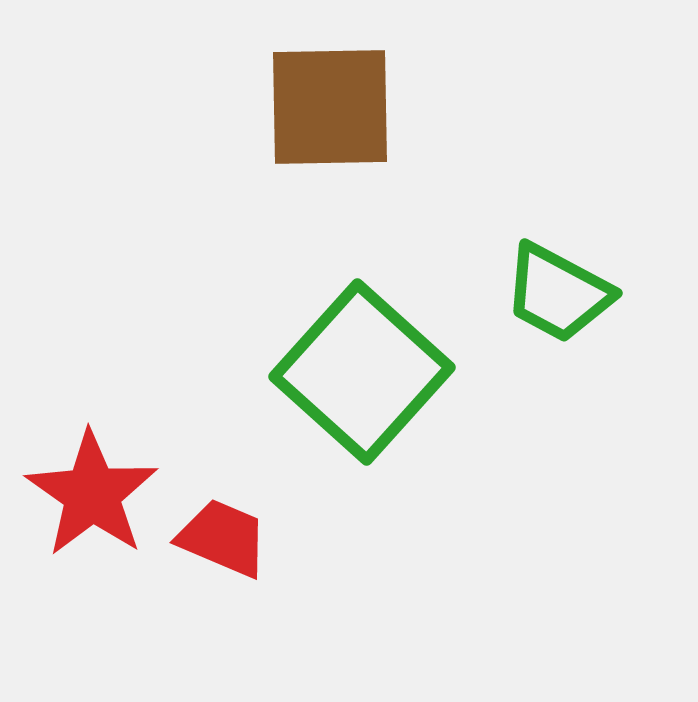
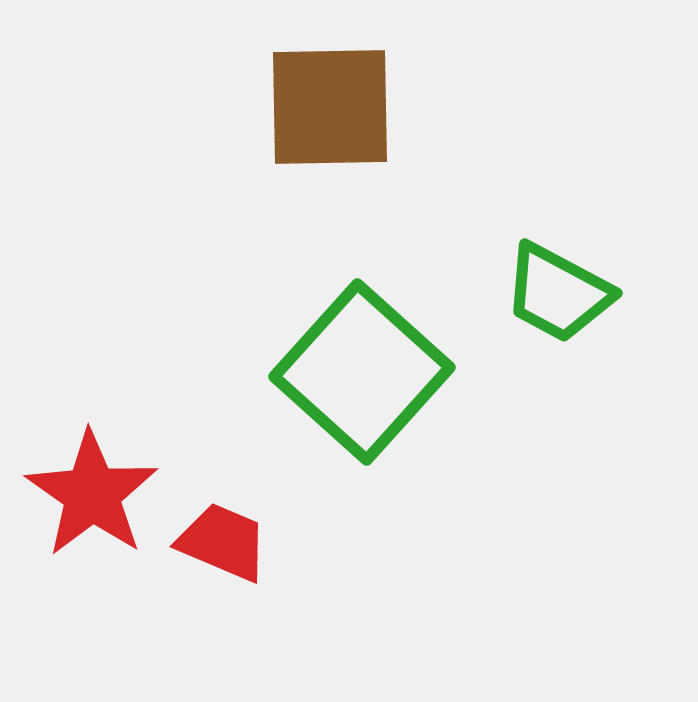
red trapezoid: moved 4 px down
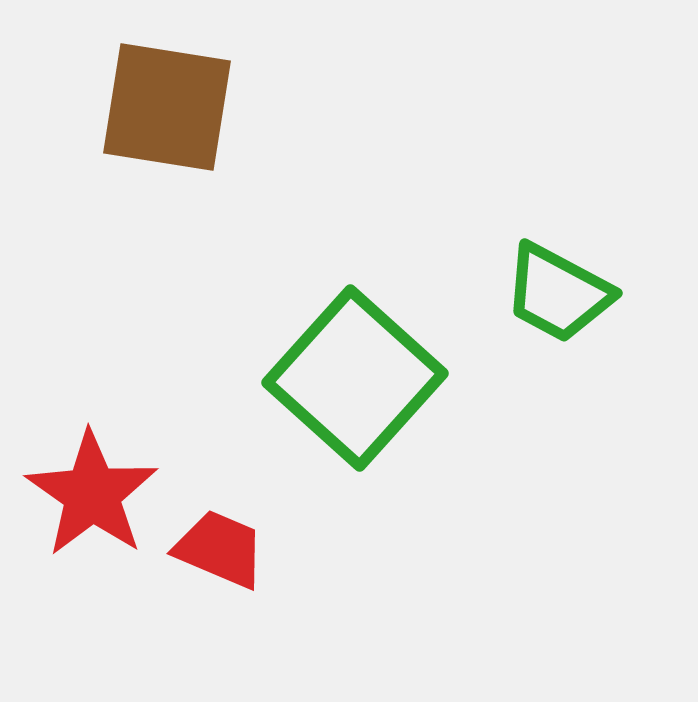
brown square: moved 163 px left; rotated 10 degrees clockwise
green square: moved 7 px left, 6 px down
red trapezoid: moved 3 px left, 7 px down
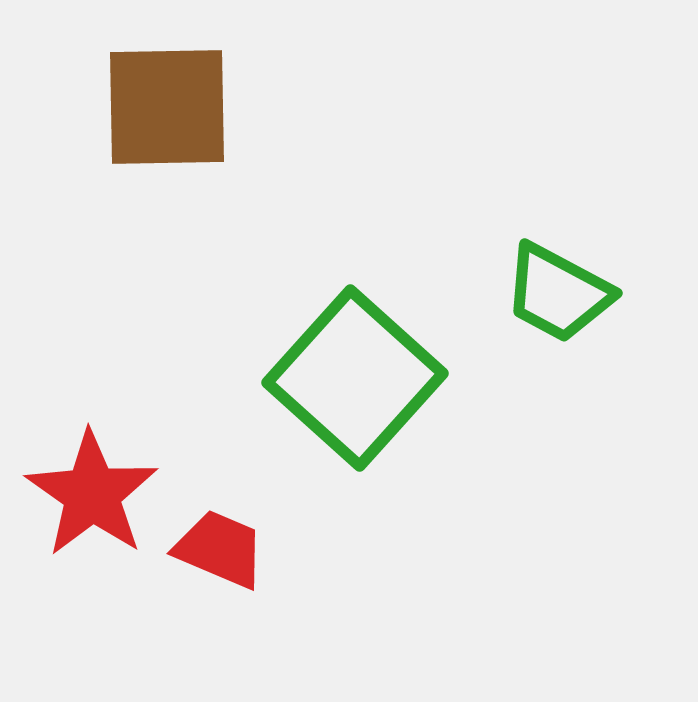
brown square: rotated 10 degrees counterclockwise
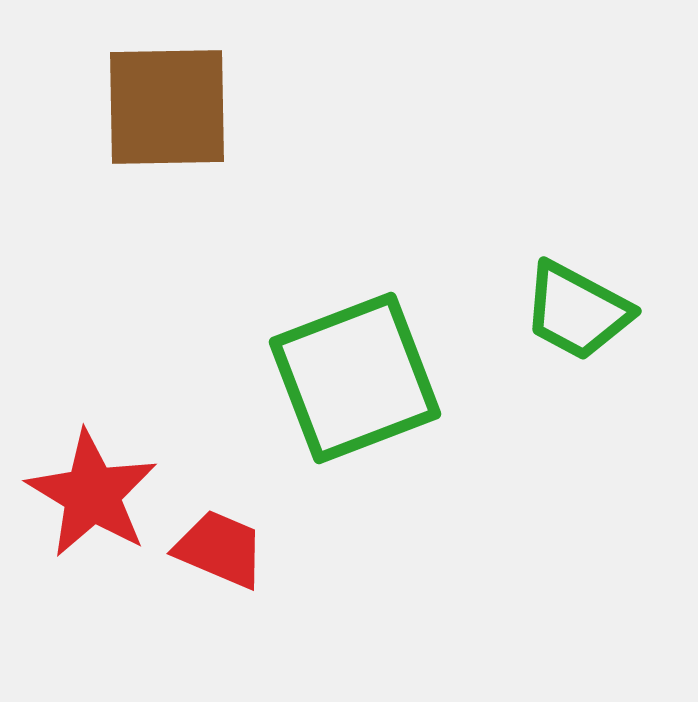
green trapezoid: moved 19 px right, 18 px down
green square: rotated 27 degrees clockwise
red star: rotated 4 degrees counterclockwise
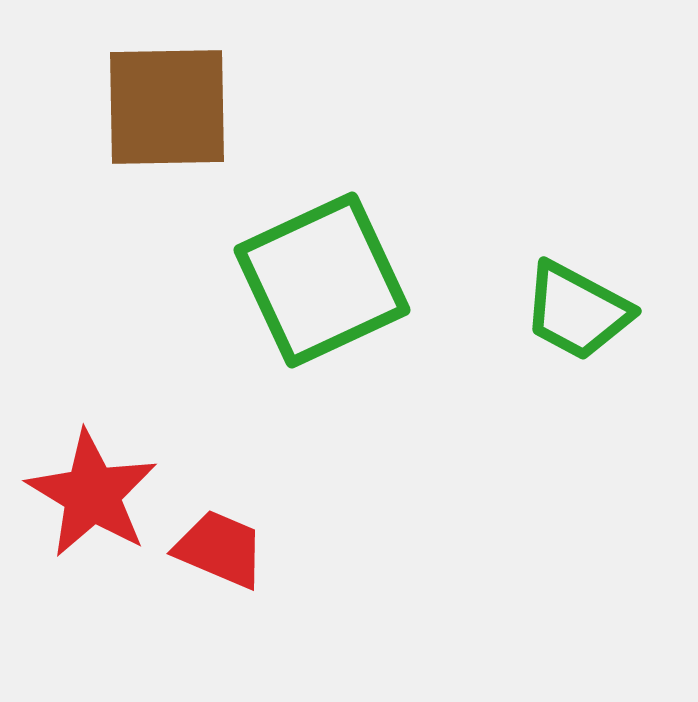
green square: moved 33 px left, 98 px up; rotated 4 degrees counterclockwise
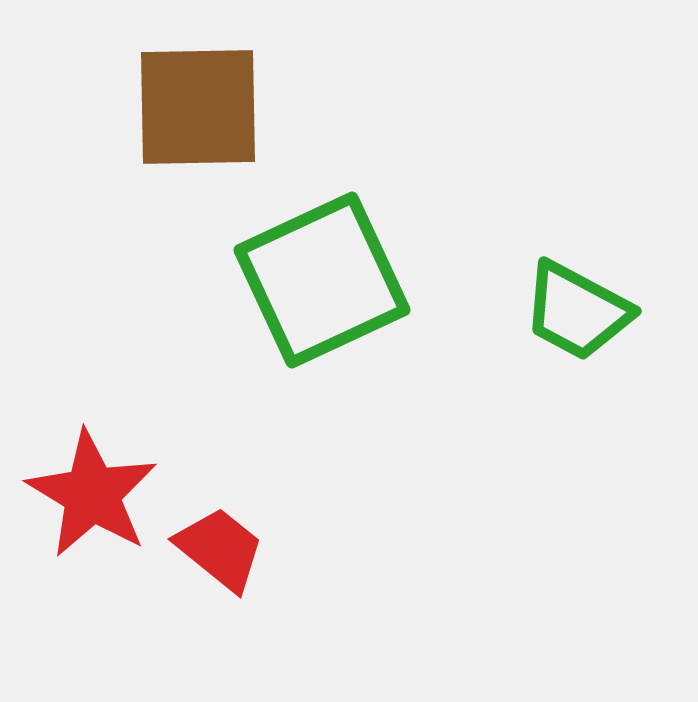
brown square: moved 31 px right
red trapezoid: rotated 16 degrees clockwise
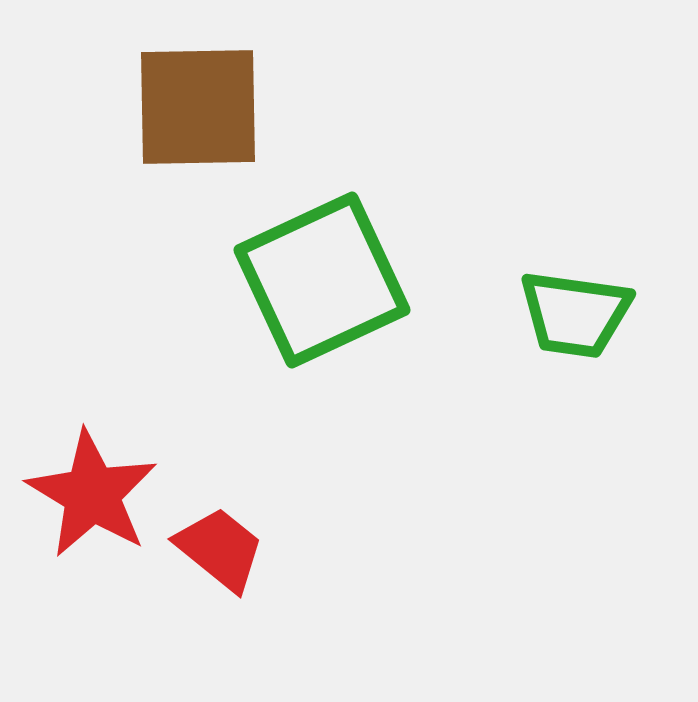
green trapezoid: moved 2 px left, 3 px down; rotated 20 degrees counterclockwise
